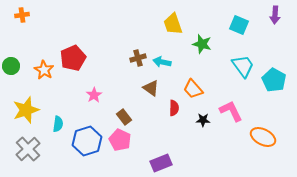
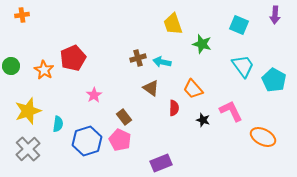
yellow star: moved 2 px right, 1 px down
black star: rotated 16 degrees clockwise
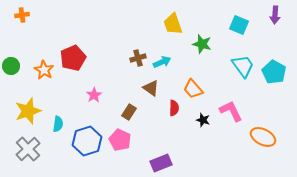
cyan arrow: rotated 144 degrees clockwise
cyan pentagon: moved 8 px up
brown rectangle: moved 5 px right, 5 px up; rotated 70 degrees clockwise
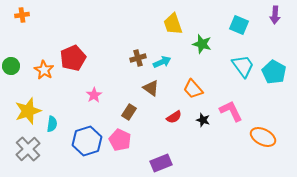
red semicircle: moved 9 px down; rotated 56 degrees clockwise
cyan semicircle: moved 6 px left
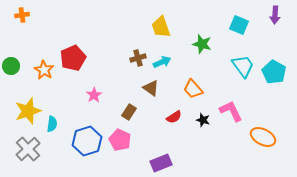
yellow trapezoid: moved 12 px left, 3 px down
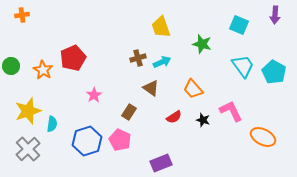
orange star: moved 1 px left
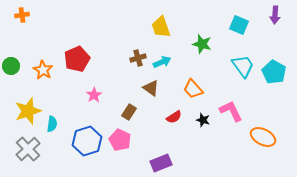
red pentagon: moved 4 px right, 1 px down
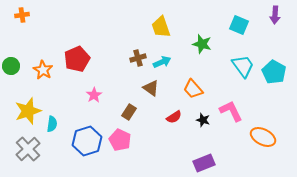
purple rectangle: moved 43 px right
